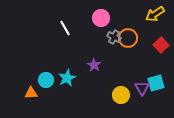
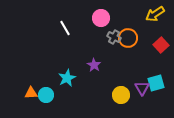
cyan circle: moved 15 px down
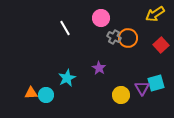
purple star: moved 5 px right, 3 px down
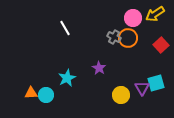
pink circle: moved 32 px right
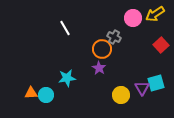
orange circle: moved 26 px left, 11 px down
cyan star: rotated 18 degrees clockwise
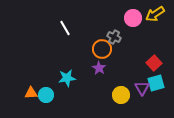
red square: moved 7 px left, 18 px down
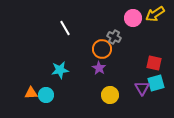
red square: rotated 35 degrees counterclockwise
cyan star: moved 7 px left, 8 px up
yellow circle: moved 11 px left
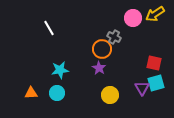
white line: moved 16 px left
cyan circle: moved 11 px right, 2 px up
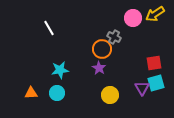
red square: rotated 21 degrees counterclockwise
